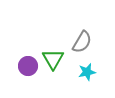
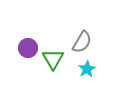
purple circle: moved 18 px up
cyan star: moved 3 px up; rotated 18 degrees counterclockwise
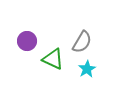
purple circle: moved 1 px left, 7 px up
green triangle: rotated 35 degrees counterclockwise
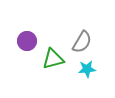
green triangle: rotated 40 degrees counterclockwise
cyan star: rotated 24 degrees clockwise
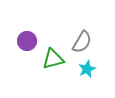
cyan star: rotated 18 degrees counterclockwise
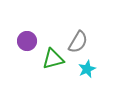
gray semicircle: moved 4 px left
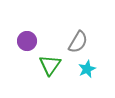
green triangle: moved 3 px left, 6 px down; rotated 40 degrees counterclockwise
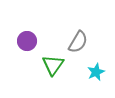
green triangle: moved 3 px right
cyan star: moved 9 px right, 3 px down
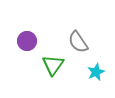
gray semicircle: rotated 115 degrees clockwise
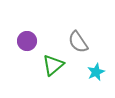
green triangle: rotated 15 degrees clockwise
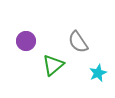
purple circle: moved 1 px left
cyan star: moved 2 px right, 1 px down
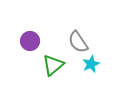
purple circle: moved 4 px right
cyan star: moved 7 px left, 9 px up
